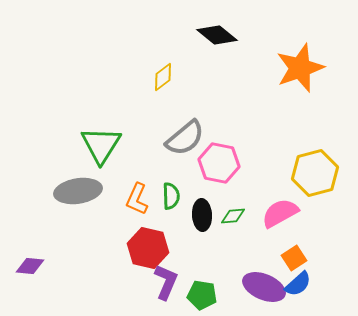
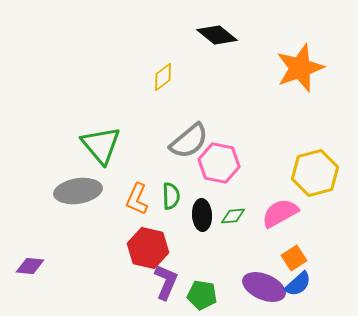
gray semicircle: moved 4 px right, 3 px down
green triangle: rotated 12 degrees counterclockwise
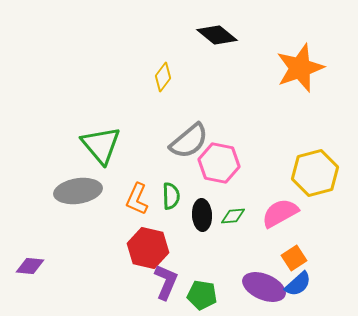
yellow diamond: rotated 16 degrees counterclockwise
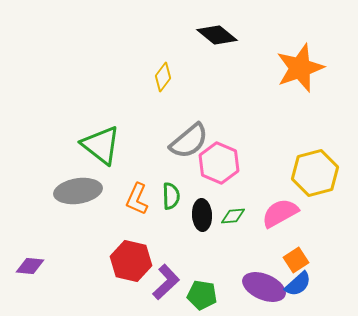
green triangle: rotated 12 degrees counterclockwise
pink hexagon: rotated 12 degrees clockwise
red hexagon: moved 17 px left, 13 px down
orange square: moved 2 px right, 2 px down
purple L-shape: rotated 24 degrees clockwise
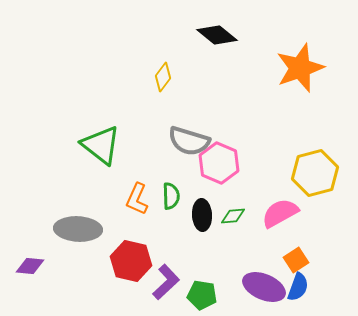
gray semicircle: rotated 57 degrees clockwise
gray ellipse: moved 38 px down; rotated 12 degrees clockwise
blue semicircle: moved 3 px down; rotated 28 degrees counterclockwise
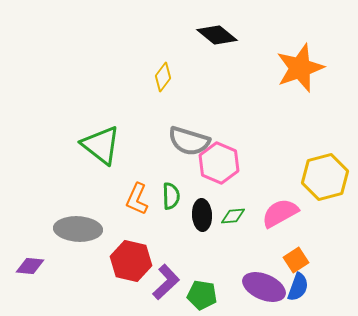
yellow hexagon: moved 10 px right, 4 px down
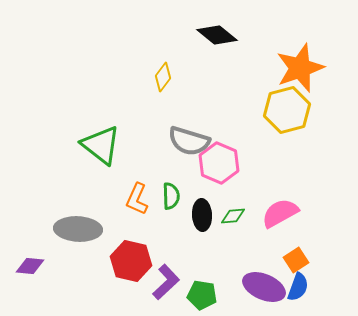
yellow hexagon: moved 38 px left, 67 px up
